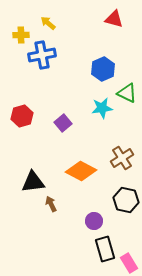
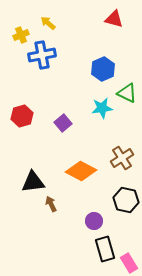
yellow cross: rotated 21 degrees counterclockwise
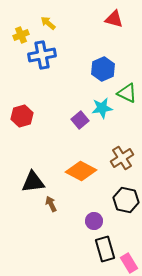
purple square: moved 17 px right, 3 px up
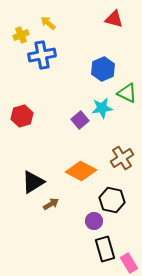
black triangle: rotated 25 degrees counterclockwise
black hexagon: moved 14 px left
brown arrow: rotated 84 degrees clockwise
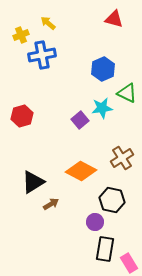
purple circle: moved 1 px right, 1 px down
black rectangle: rotated 25 degrees clockwise
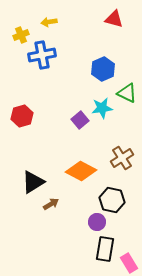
yellow arrow: moved 1 px right, 1 px up; rotated 49 degrees counterclockwise
purple circle: moved 2 px right
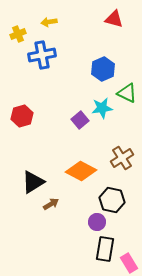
yellow cross: moved 3 px left, 1 px up
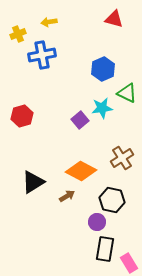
brown arrow: moved 16 px right, 8 px up
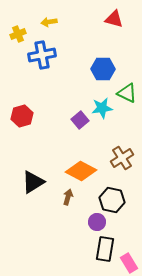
blue hexagon: rotated 25 degrees clockwise
brown arrow: moved 1 px right, 1 px down; rotated 42 degrees counterclockwise
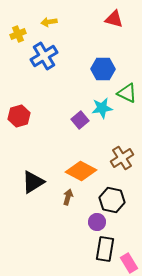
blue cross: moved 2 px right, 1 px down; rotated 20 degrees counterclockwise
red hexagon: moved 3 px left
